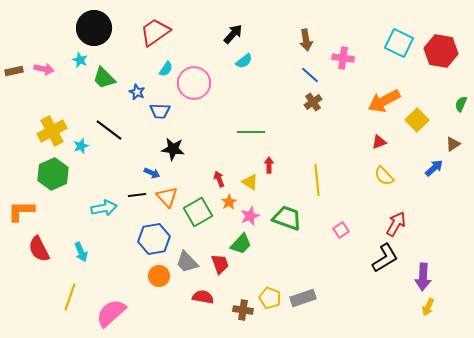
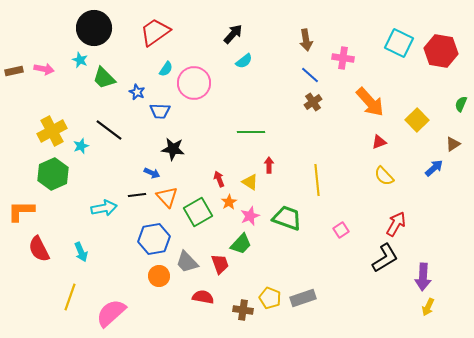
orange arrow at (384, 101): moved 14 px left, 1 px down; rotated 104 degrees counterclockwise
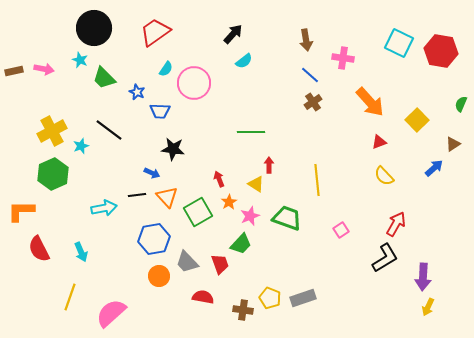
yellow triangle at (250, 182): moved 6 px right, 2 px down
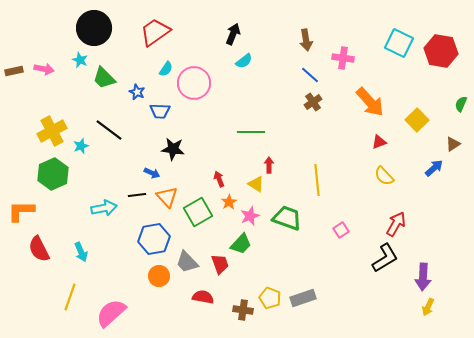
black arrow at (233, 34): rotated 20 degrees counterclockwise
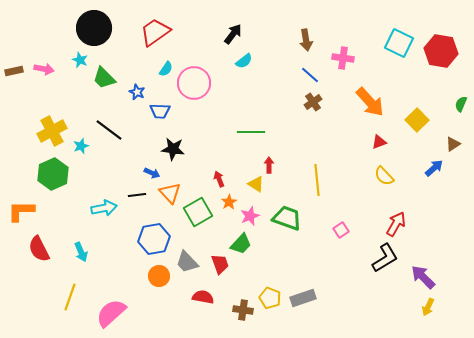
black arrow at (233, 34): rotated 15 degrees clockwise
orange triangle at (167, 197): moved 3 px right, 4 px up
purple arrow at (423, 277): rotated 132 degrees clockwise
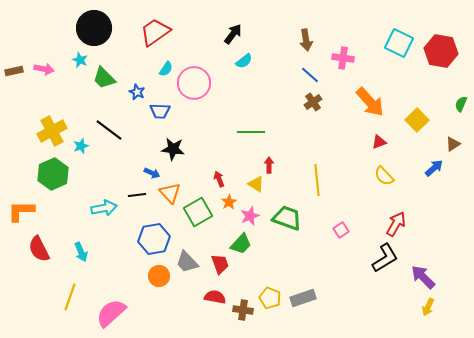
red semicircle at (203, 297): moved 12 px right
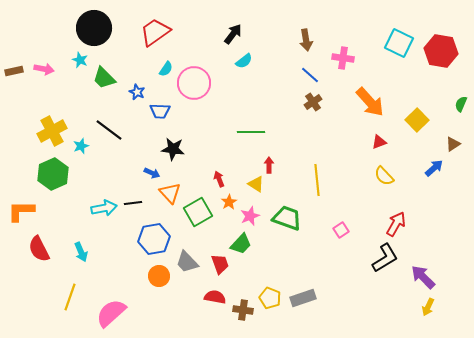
black line at (137, 195): moved 4 px left, 8 px down
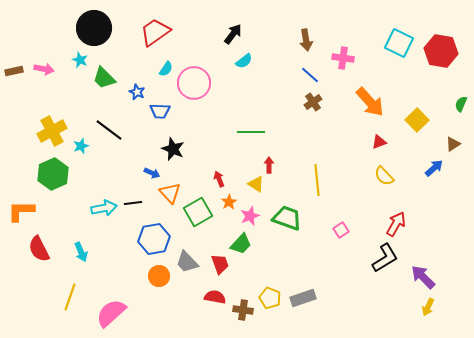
black star at (173, 149): rotated 15 degrees clockwise
